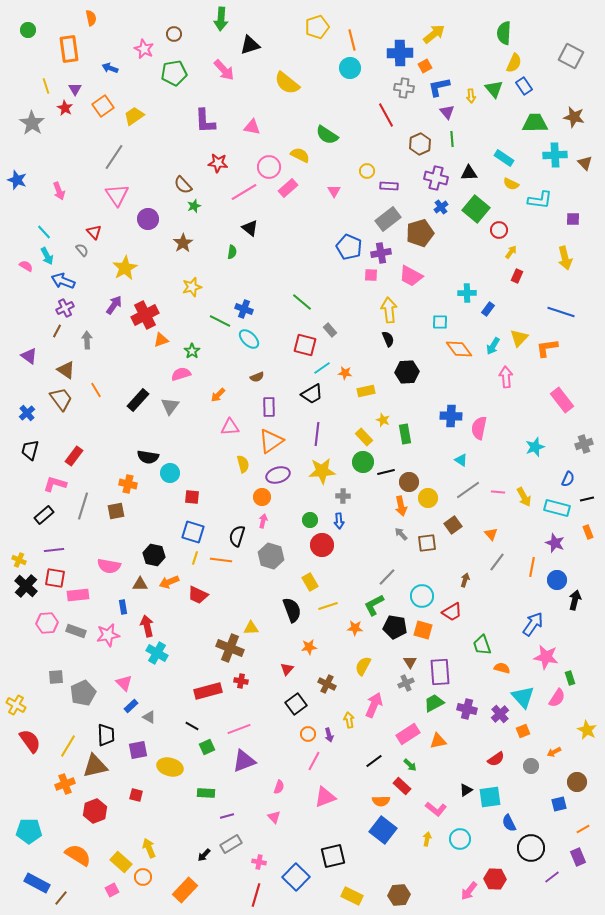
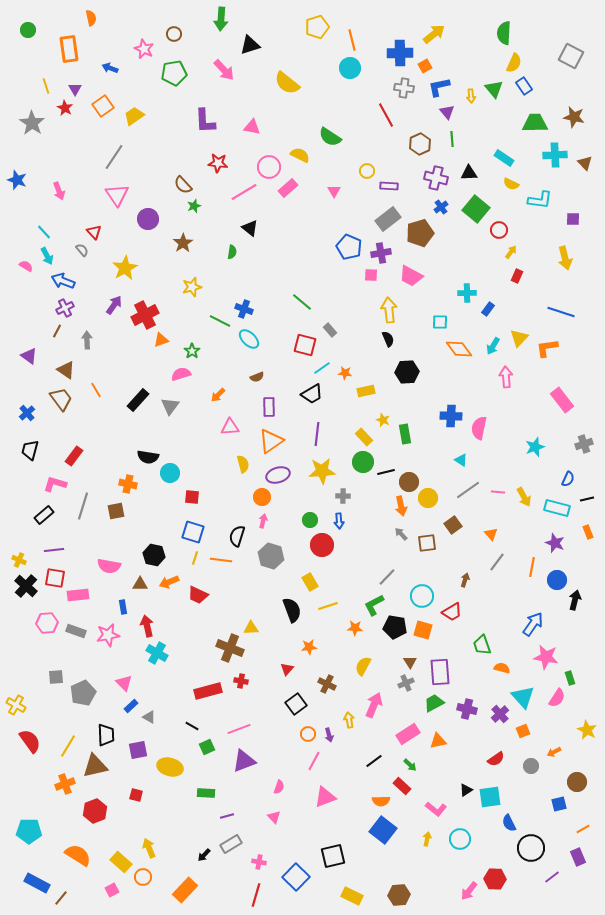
green semicircle at (327, 135): moved 3 px right, 2 px down
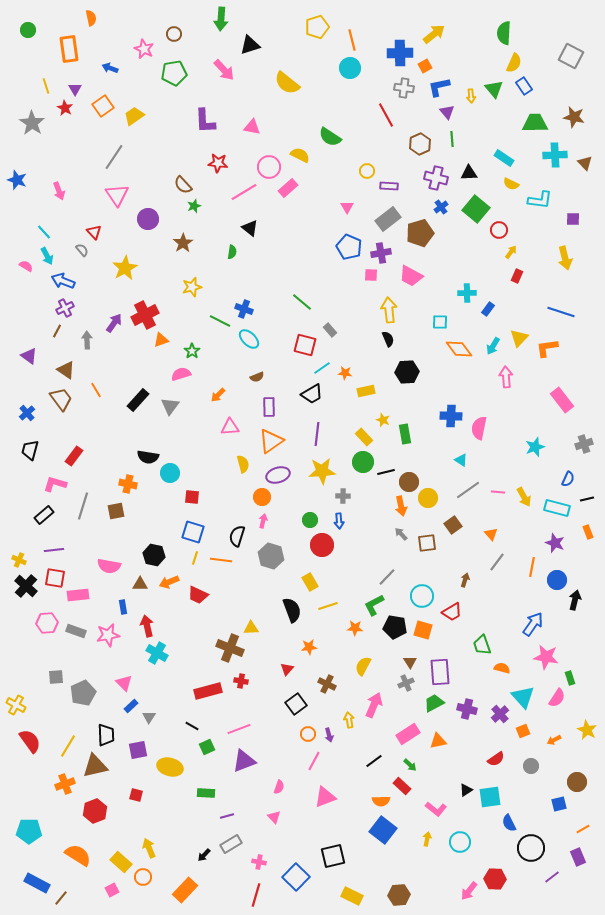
pink triangle at (334, 191): moved 13 px right, 16 px down
purple arrow at (114, 305): moved 18 px down
gray triangle at (149, 717): rotated 32 degrees clockwise
orange arrow at (554, 752): moved 12 px up
cyan circle at (460, 839): moved 3 px down
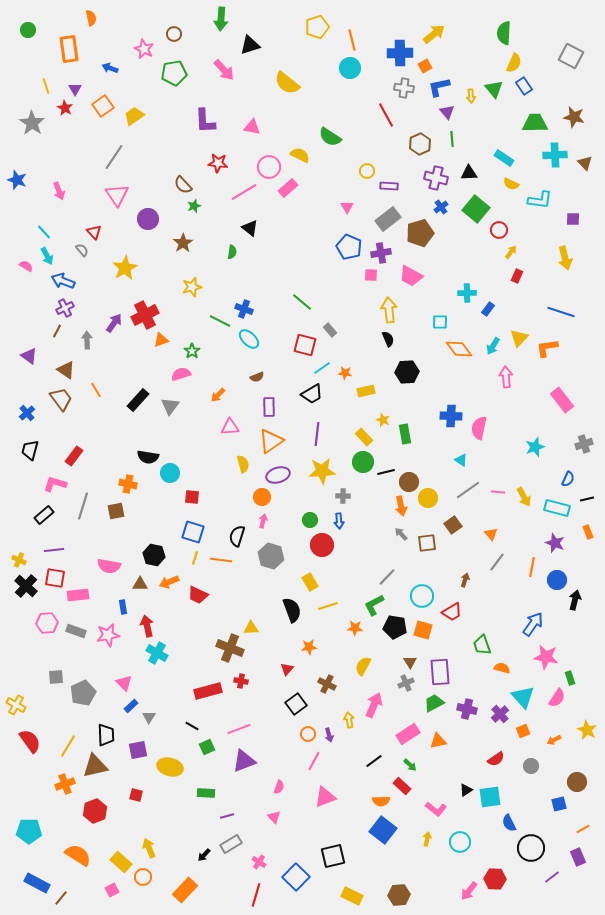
pink cross at (259, 862): rotated 24 degrees clockwise
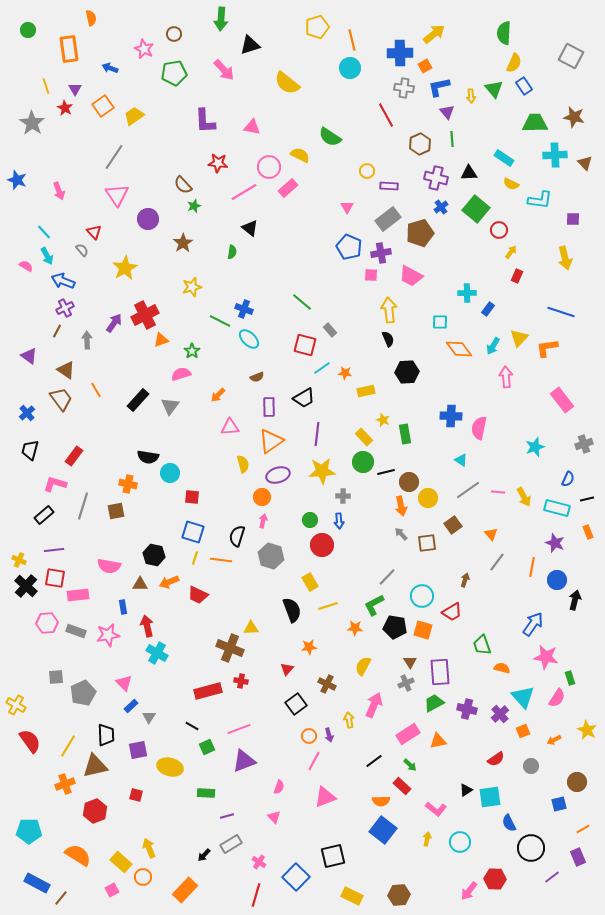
black trapezoid at (312, 394): moved 8 px left, 4 px down
orange circle at (308, 734): moved 1 px right, 2 px down
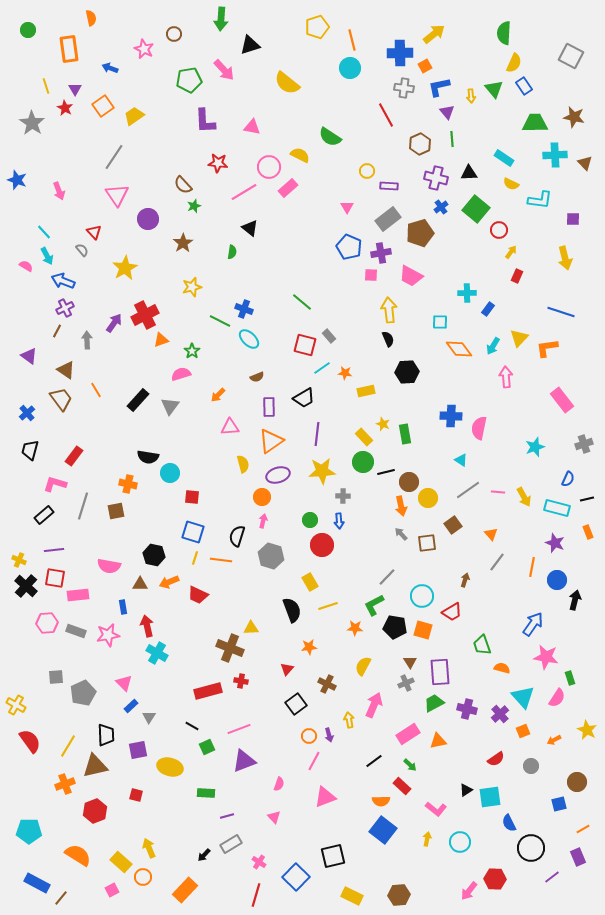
green pentagon at (174, 73): moved 15 px right, 7 px down
gray rectangle at (330, 330): moved 1 px left, 6 px down
yellow star at (383, 420): moved 4 px down
pink semicircle at (279, 787): moved 3 px up
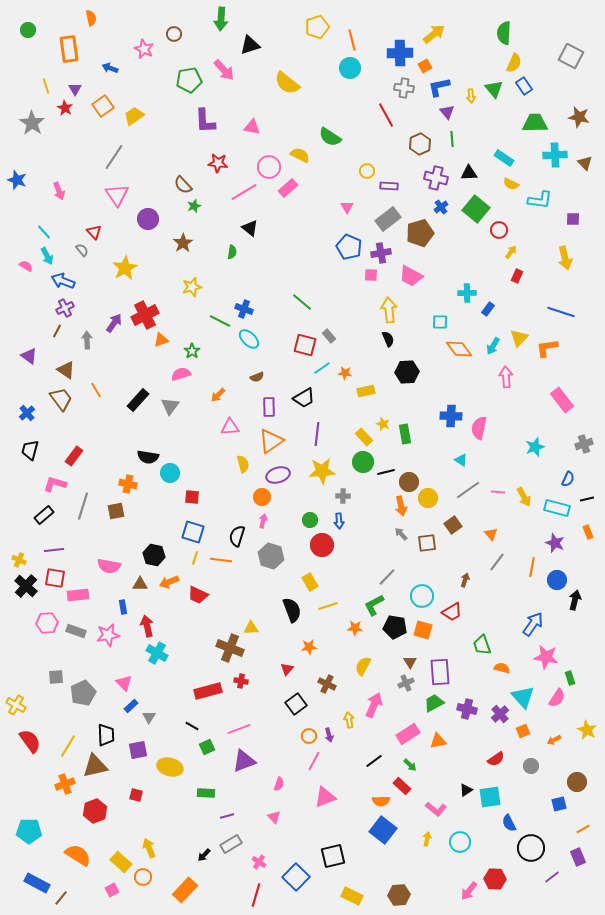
brown star at (574, 117): moved 5 px right
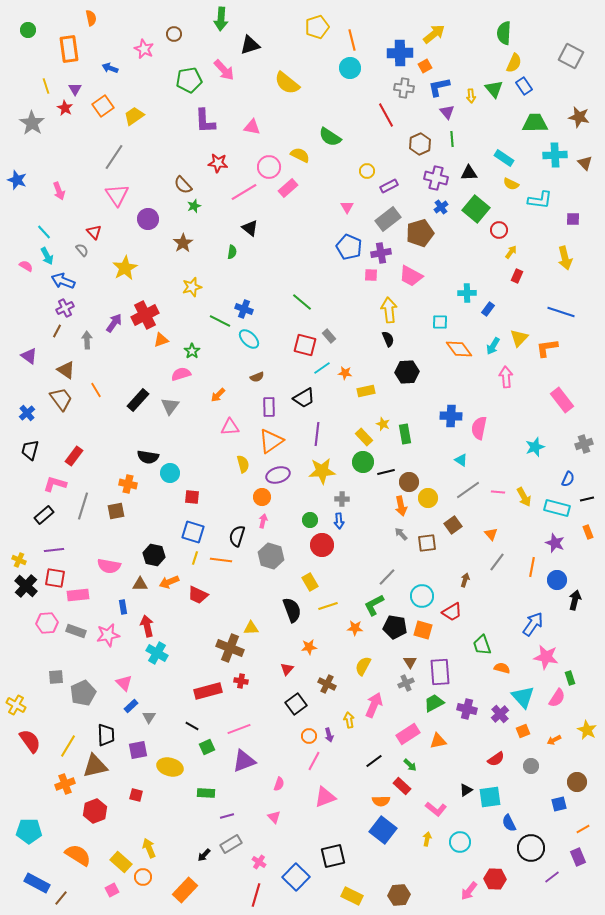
purple rectangle at (389, 186): rotated 30 degrees counterclockwise
gray cross at (343, 496): moved 1 px left, 3 px down
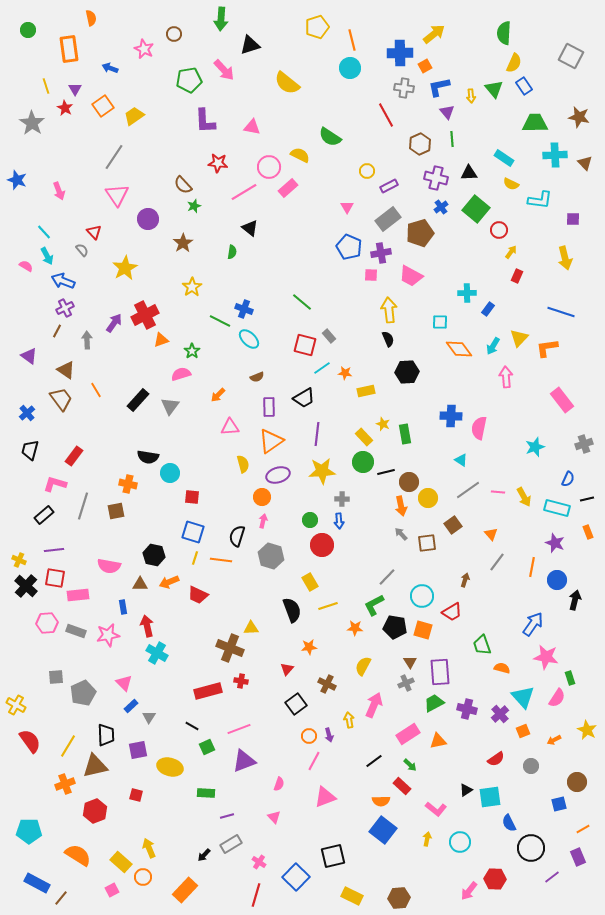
yellow star at (192, 287): rotated 18 degrees counterclockwise
brown hexagon at (399, 895): moved 3 px down
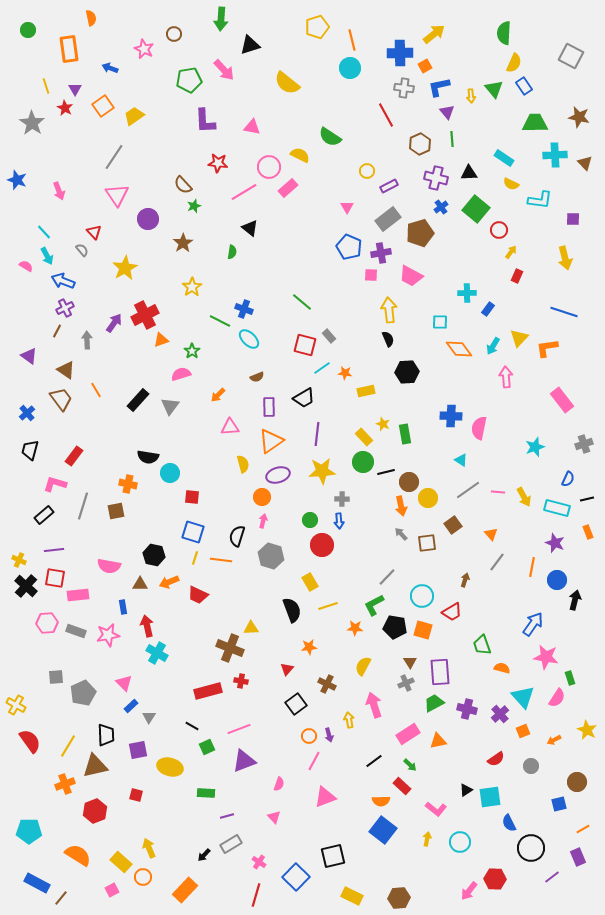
blue line at (561, 312): moved 3 px right
pink arrow at (374, 705): rotated 40 degrees counterclockwise
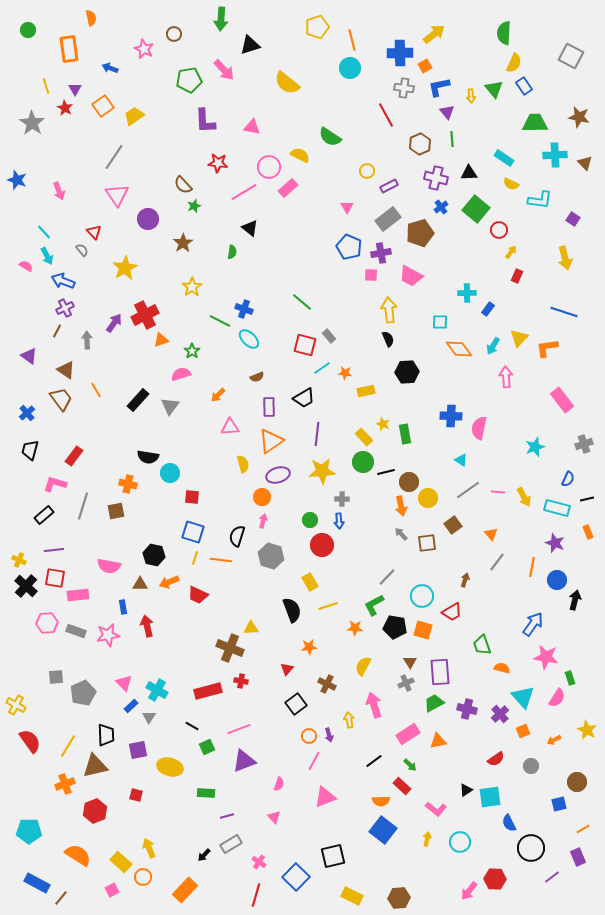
purple square at (573, 219): rotated 32 degrees clockwise
cyan cross at (157, 653): moved 37 px down
